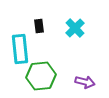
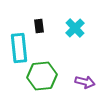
cyan rectangle: moved 1 px left, 1 px up
green hexagon: moved 1 px right
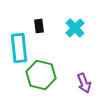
green hexagon: moved 1 px left, 1 px up; rotated 20 degrees clockwise
purple arrow: moved 1 px left, 1 px down; rotated 54 degrees clockwise
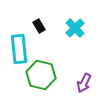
black rectangle: rotated 24 degrees counterclockwise
cyan rectangle: moved 1 px down
purple arrow: rotated 48 degrees clockwise
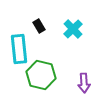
cyan cross: moved 2 px left, 1 px down
purple arrow: rotated 30 degrees counterclockwise
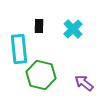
black rectangle: rotated 32 degrees clockwise
purple arrow: rotated 132 degrees clockwise
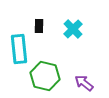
green hexagon: moved 4 px right, 1 px down
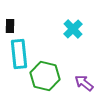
black rectangle: moved 29 px left
cyan rectangle: moved 5 px down
